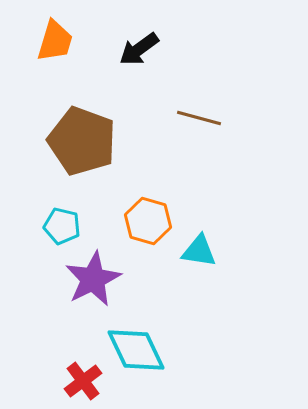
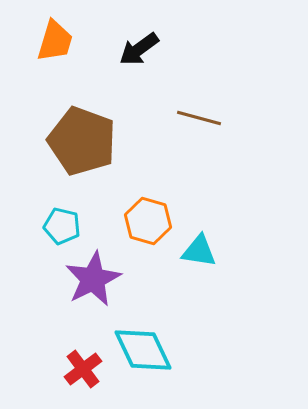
cyan diamond: moved 7 px right
red cross: moved 12 px up
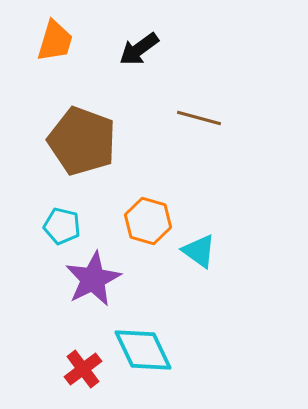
cyan triangle: rotated 27 degrees clockwise
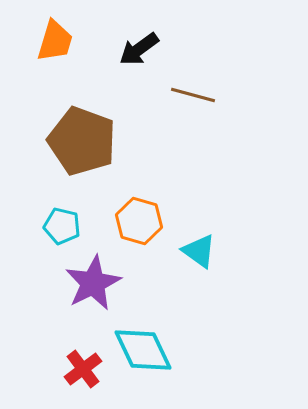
brown line: moved 6 px left, 23 px up
orange hexagon: moved 9 px left
purple star: moved 4 px down
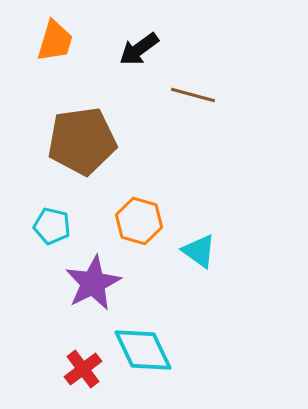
brown pentagon: rotated 28 degrees counterclockwise
cyan pentagon: moved 10 px left
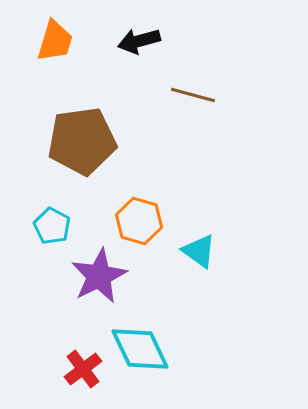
black arrow: moved 8 px up; rotated 21 degrees clockwise
cyan pentagon: rotated 15 degrees clockwise
purple star: moved 6 px right, 7 px up
cyan diamond: moved 3 px left, 1 px up
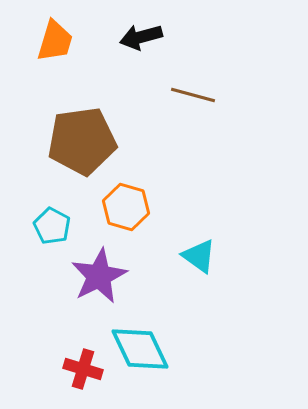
black arrow: moved 2 px right, 4 px up
orange hexagon: moved 13 px left, 14 px up
cyan triangle: moved 5 px down
red cross: rotated 36 degrees counterclockwise
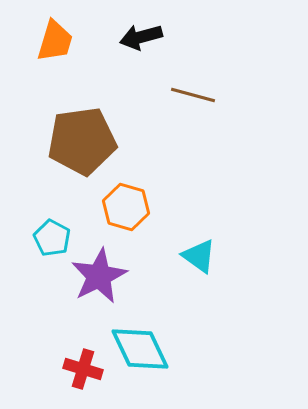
cyan pentagon: moved 12 px down
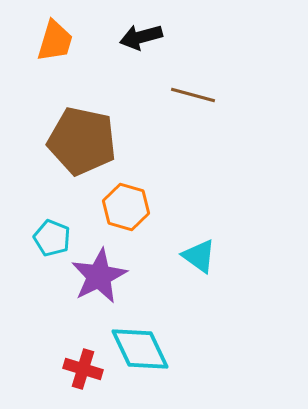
brown pentagon: rotated 20 degrees clockwise
cyan pentagon: rotated 6 degrees counterclockwise
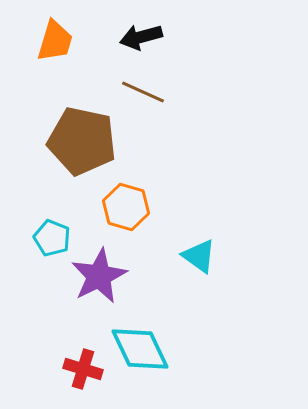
brown line: moved 50 px left, 3 px up; rotated 9 degrees clockwise
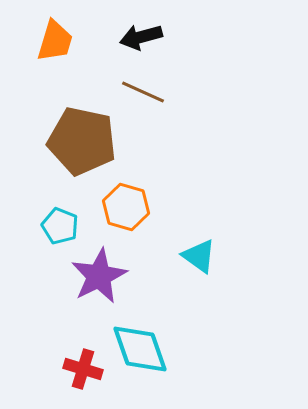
cyan pentagon: moved 8 px right, 12 px up
cyan diamond: rotated 6 degrees clockwise
